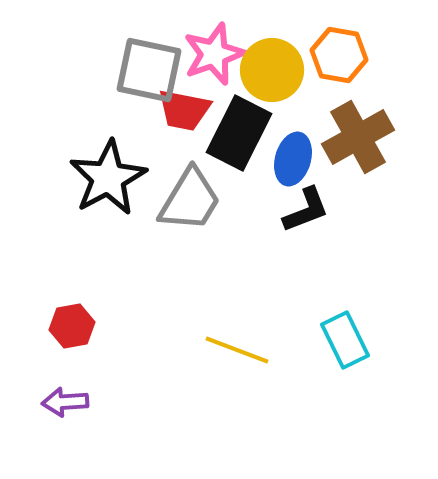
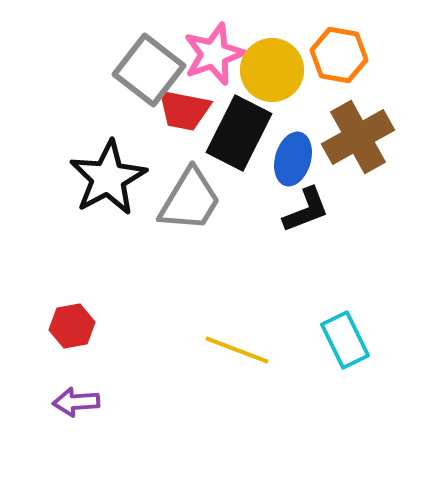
gray square: rotated 26 degrees clockwise
purple arrow: moved 11 px right
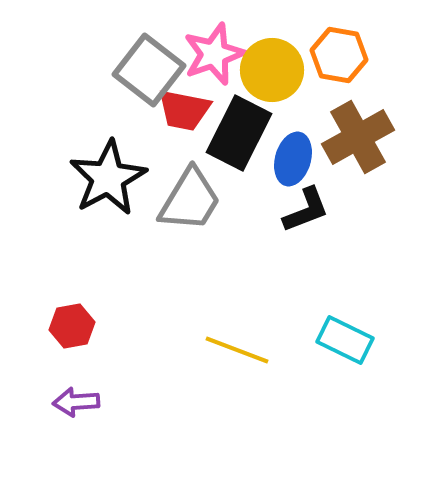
cyan rectangle: rotated 38 degrees counterclockwise
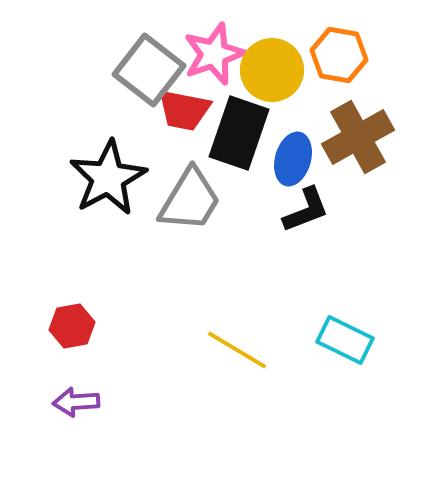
black rectangle: rotated 8 degrees counterclockwise
yellow line: rotated 10 degrees clockwise
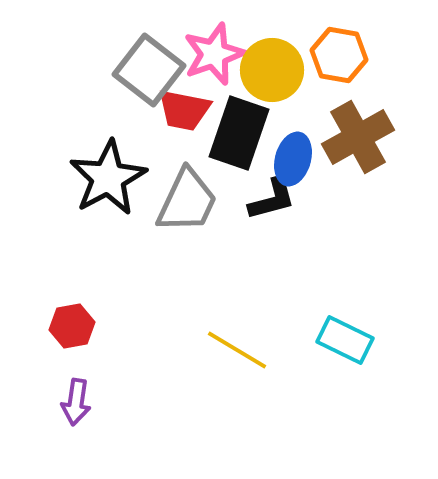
gray trapezoid: moved 3 px left, 1 px down; rotated 6 degrees counterclockwise
black L-shape: moved 34 px left, 11 px up; rotated 6 degrees clockwise
purple arrow: rotated 78 degrees counterclockwise
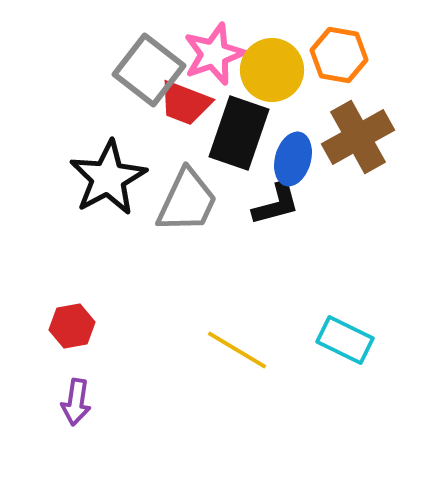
red trapezoid: moved 1 px right, 7 px up; rotated 10 degrees clockwise
black L-shape: moved 4 px right, 5 px down
